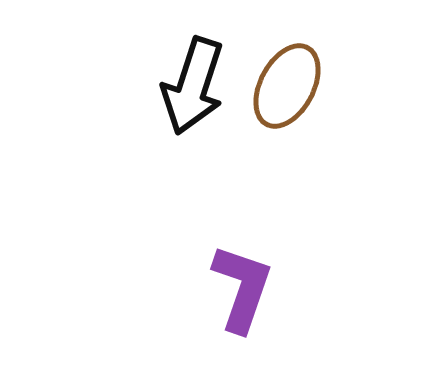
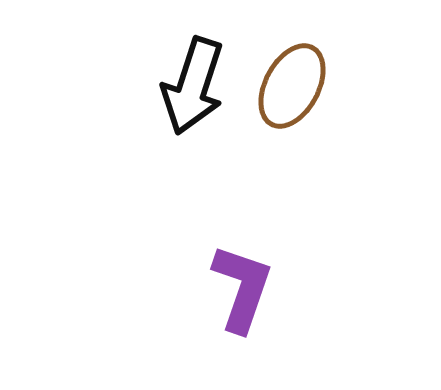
brown ellipse: moved 5 px right
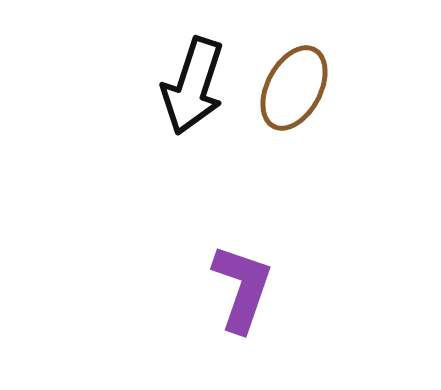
brown ellipse: moved 2 px right, 2 px down
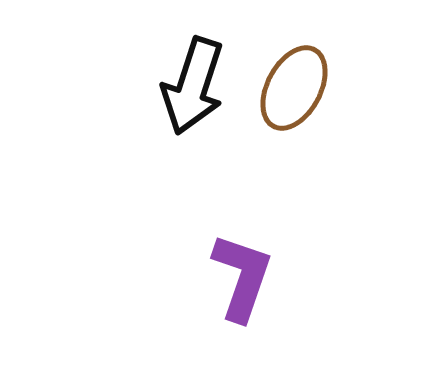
purple L-shape: moved 11 px up
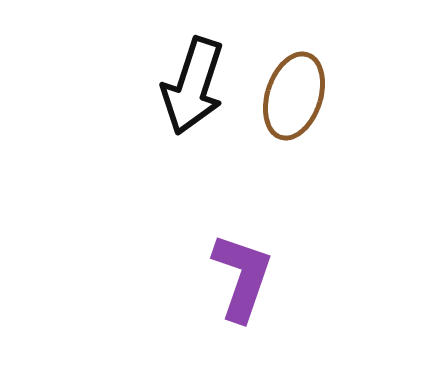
brown ellipse: moved 8 px down; rotated 10 degrees counterclockwise
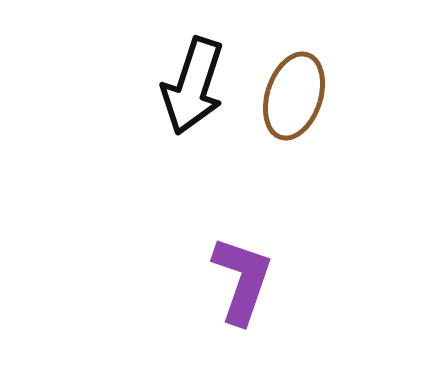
purple L-shape: moved 3 px down
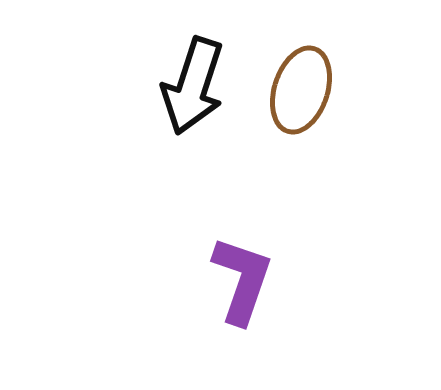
brown ellipse: moved 7 px right, 6 px up
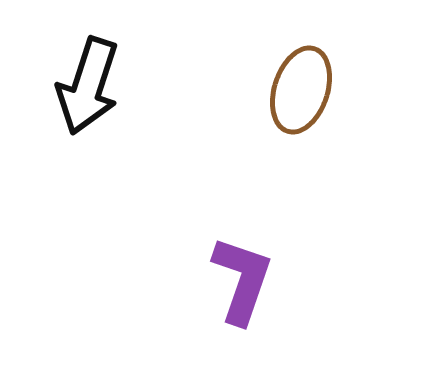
black arrow: moved 105 px left
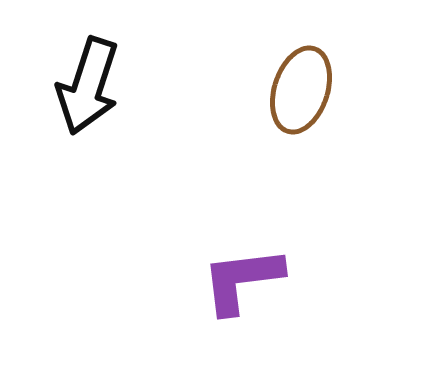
purple L-shape: rotated 116 degrees counterclockwise
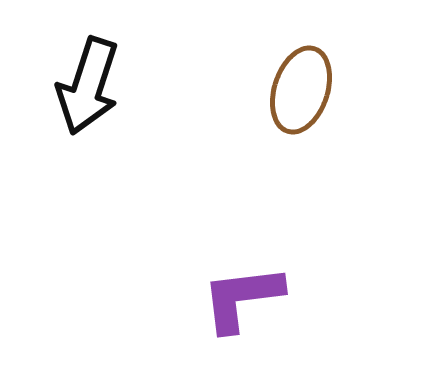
purple L-shape: moved 18 px down
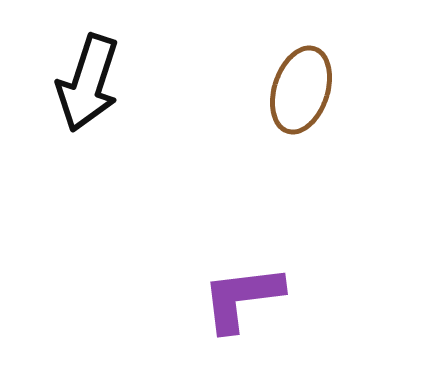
black arrow: moved 3 px up
